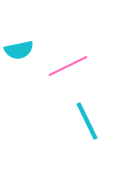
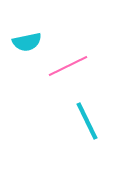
cyan semicircle: moved 8 px right, 8 px up
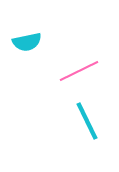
pink line: moved 11 px right, 5 px down
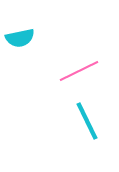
cyan semicircle: moved 7 px left, 4 px up
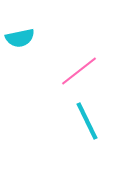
pink line: rotated 12 degrees counterclockwise
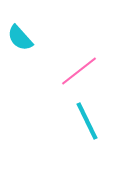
cyan semicircle: rotated 60 degrees clockwise
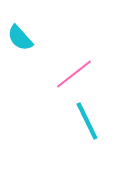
pink line: moved 5 px left, 3 px down
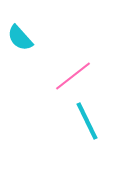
pink line: moved 1 px left, 2 px down
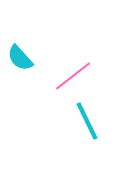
cyan semicircle: moved 20 px down
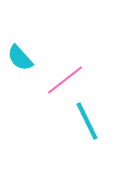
pink line: moved 8 px left, 4 px down
